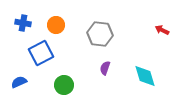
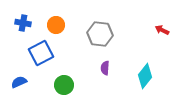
purple semicircle: rotated 16 degrees counterclockwise
cyan diamond: rotated 55 degrees clockwise
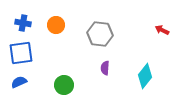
blue square: moved 20 px left; rotated 20 degrees clockwise
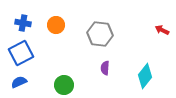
blue square: rotated 20 degrees counterclockwise
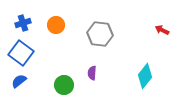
blue cross: rotated 28 degrees counterclockwise
blue square: rotated 25 degrees counterclockwise
purple semicircle: moved 13 px left, 5 px down
blue semicircle: moved 1 px up; rotated 14 degrees counterclockwise
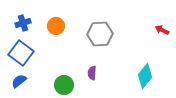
orange circle: moved 1 px down
gray hexagon: rotated 10 degrees counterclockwise
